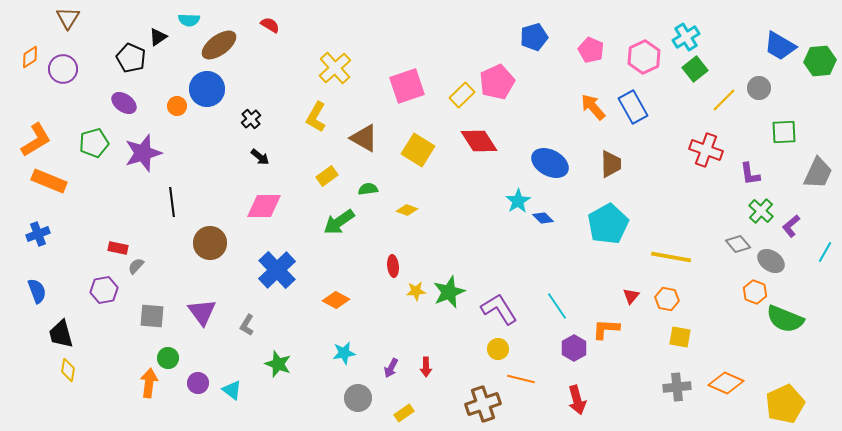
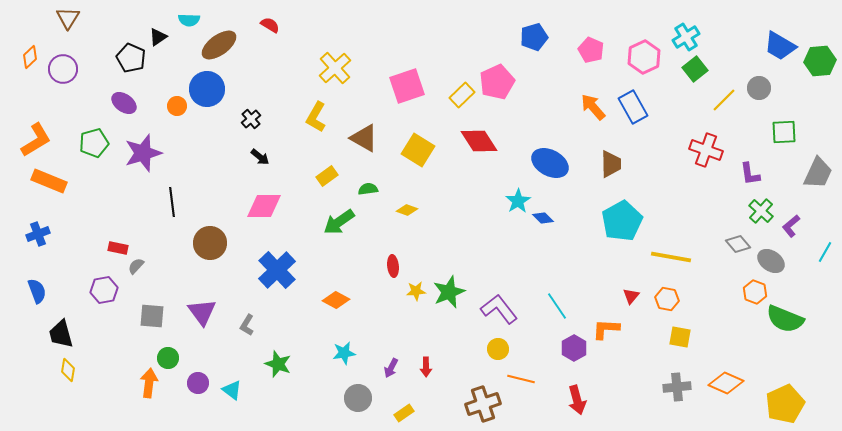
orange diamond at (30, 57): rotated 10 degrees counterclockwise
cyan pentagon at (608, 224): moved 14 px right, 3 px up
purple L-shape at (499, 309): rotated 6 degrees counterclockwise
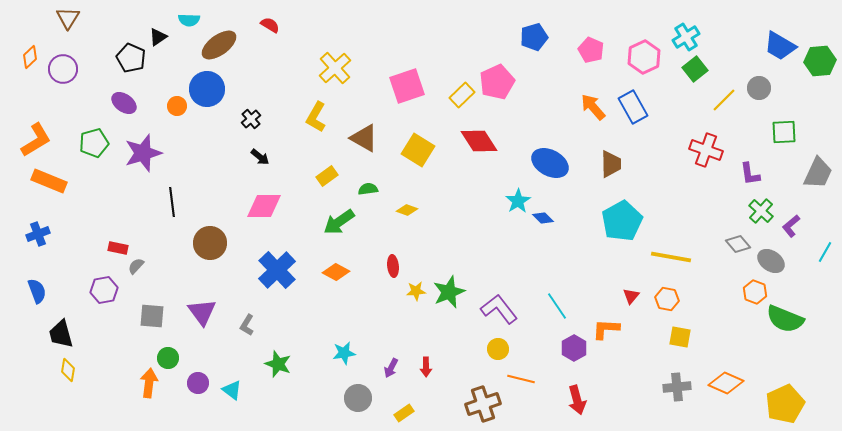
orange diamond at (336, 300): moved 28 px up
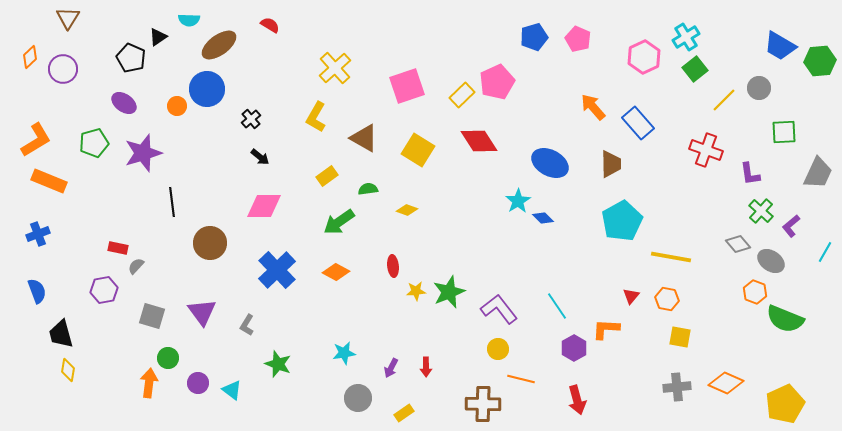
pink pentagon at (591, 50): moved 13 px left, 11 px up
blue rectangle at (633, 107): moved 5 px right, 16 px down; rotated 12 degrees counterclockwise
gray square at (152, 316): rotated 12 degrees clockwise
brown cross at (483, 404): rotated 20 degrees clockwise
